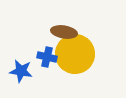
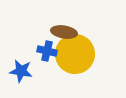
blue cross: moved 6 px up
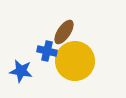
brown ellipse: rotated 65 degrees counterclockwise
yellow circle: moved 7 px down
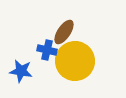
blue cross: moved 1 px up
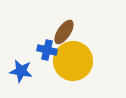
yellow circle: moved 2 px left
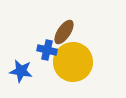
yellow circle: moved 1 px down
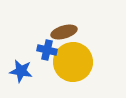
brown ellipse: rotated 40 degrees clockwise
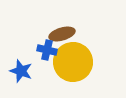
brown ellipse: moved 2 px left, 2 px down
blue star: rotated 10 degrees clockwise
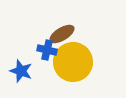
brown ellipse: rotated 15 degrees counterclockwise
